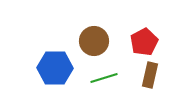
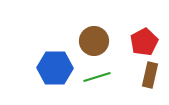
green line: moved 7 px left, 1 px up
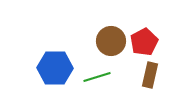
brown circle: moved 17 px right
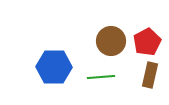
red pentagon: moved 3 px right
blue hexagon: moved 1 px left, 1 px up
green line: moved 4 px right; rotated 12 degrees clockwise
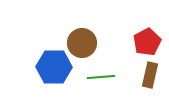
brown circle: moved 29 px left, 2 px down
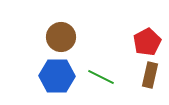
brown circle: moved 21 px left, 6 px up
blue hexagon: moved 3 px right, 9 px down
green line: rotated 32 degrees clockwise
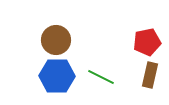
brown circle: moved 5 px left, 3 px down
red pentagon: rotated 16 degrees clockwise
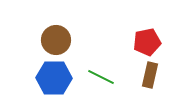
blue hexagon: moved 3 px left, 2 px down
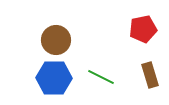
red pentagon: moved 4 px left, 13 px up
brown rectangle: rotated 30 degrees counterclockwise
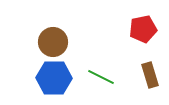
brown circle: moved 3 px left, 2 px down
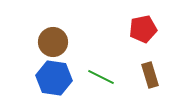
blue hexagon: rotated 8 degrees clockwise
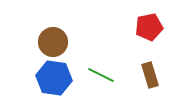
red pentagon: moved 6 px right, 2 px up
green line: moved 2 px up
